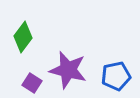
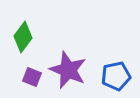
purple star: rotated 9 degrees clockwise
purple square: moved 6 px up; rotated 12 degrees counterclockwise
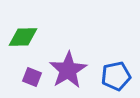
green diamond: rotated 52 degrees clockwise
purple star: rotated 18 degrees clockwise
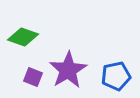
green diamond: rotated 20 degrees clockwise
purple square: moved 1 px right
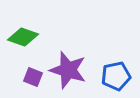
purple star: rotated 24 degrees counterclockwise
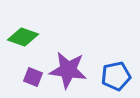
purple star: rotated 9 degrees counterclockwise
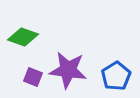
blue pentagon: rotated 20 degrees counterclockwise
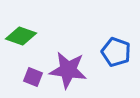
green diamond: moved 2 px left, 1 px up
blue pentagon: moved 24 px up; rotated 20 degrees counterclockwise
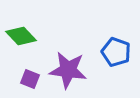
green diamond: rotated 28 degrees clockwise
purple square: moved 3 px left, 2 px down
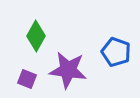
green diamond: moved 15 px right; rotated 72 degrees clockwise
purple square: moved 3 px left
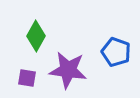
purple square: moved 1 px up; rotated 12 degrees counterclockwise
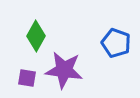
blue pentagon: moved 9 px up
purple star: moved 4 px left
